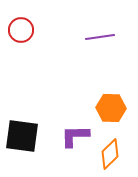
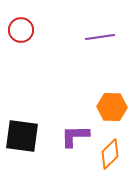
orange hexagon: moved 1 px right, 1 px up
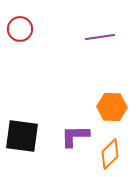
red circle: moved 1 px left, 1 px up
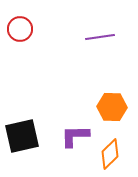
black square: rotated 21 degrees counterclockwise
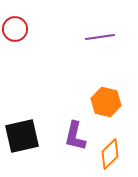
red circle: moved 5 px left
orange hexagon: moved 6 px left, 5 px up; rotated 12 degrees clockwise
purple L-shape: rotated 76 degrees counterclockwise
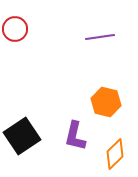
black square: rotated 21 degrees counterclockwise
orange diamond: moved 5 px right
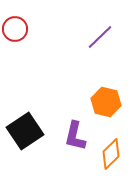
purple line: rotated 36 degrees counterclockwise
black square: moved 3 px right, 5 px up
orange diamond: moved 4 px left
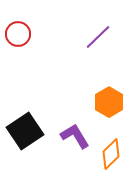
red circle: moved 3 px right, 5 px down
purple line: moved 2 px left
orange hexagon: moved 3 px right; rotated 16 degrees clockwise
purple L-shape: rotated 136 degrees clockwise
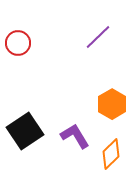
red circle: moved 9 px down
orange hexagon: moved 3 px right, 2 px down
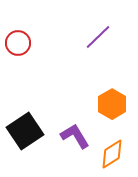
orange diamond: moved 1 px right; rotated 12 degrees clockwise
